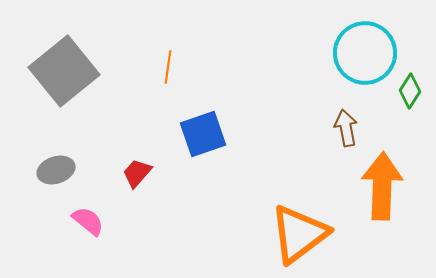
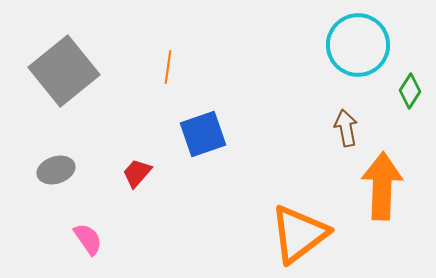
cyan circle: moved 7 px left, 8 px up
pink semicircle: moved 18 px down; rotated 16 degrees clockwise
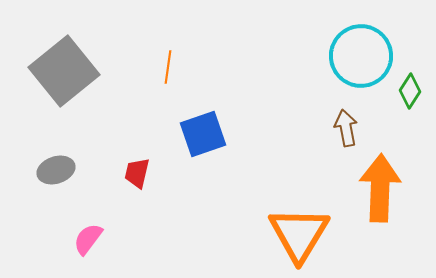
cyan circle: moved 3 px right, 11 px down
red trapezoid: rotated 28 degrees counterclockwise
orange arrow: moved 2 px left, 2 px down
orange triangle: rotated 22 degrees counterclockwise
pink semicircle: rotated 108 degrees counterclockwise
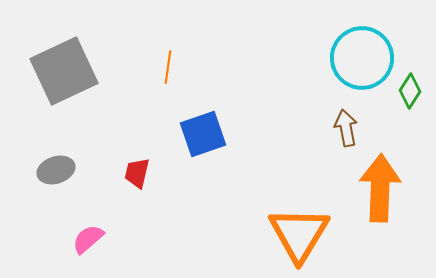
cyan circle: moved 1 px right, 2 px down
gray square: rotated 14 degrees clockwise
pink semicircle: rotated 12 degrees clockwise
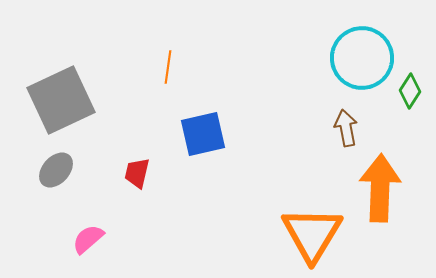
gray square: moved 3 px left, 29 px down
blue square: rotated 6 degrees clockwise
gray ellipse: rotated 30 degrees counterclockwise
orange triangle: moved 13 px right
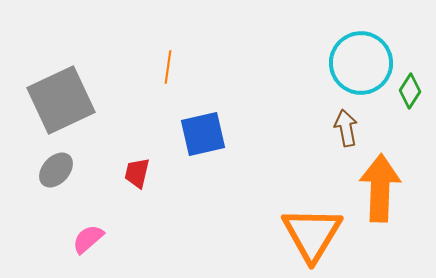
cyan circle: moved 1 px left, 5 px down
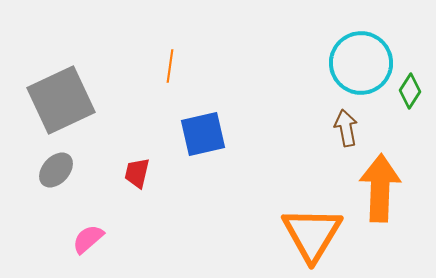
orange line: moved 2 px right, 1 px up
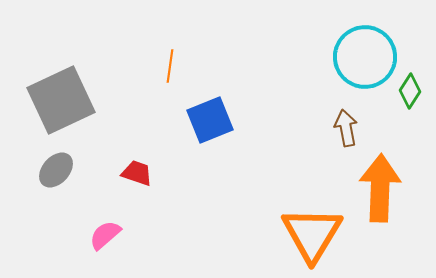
cyan circle: moved 4 px right, 6 px up
blue square: moved 7 px right, 14 px up; rotated 9 degrees counterclockwise
red trapezoid: rotated 96 degrees clockwise
pink semicircle: moved 17 px right, 4 px up
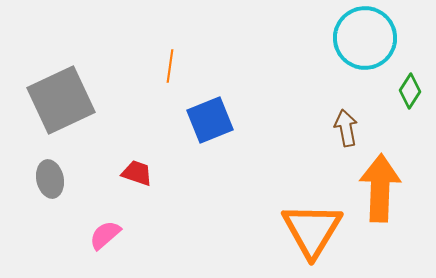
cyan circle: moved 19 px up
gray ellipse: moved 6 px left, 9 px down; rotated 54 degrees counterclockwise
orange triangle: moved 4 px up
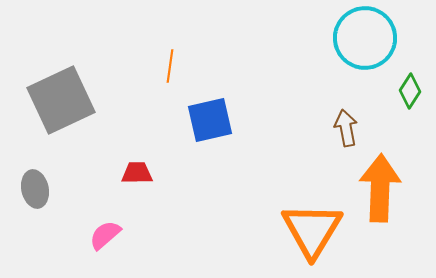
blue square: rotated 9 degrees clockwise
red trapezoid: rotated 20 degrees counterclockwise
gray ellipse: moved 15 px left, 10 px down
